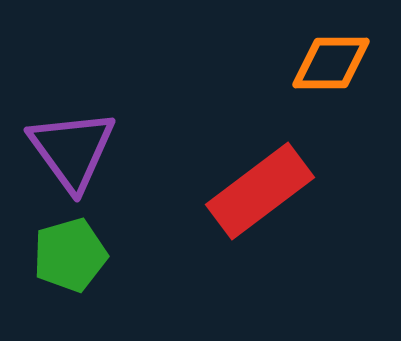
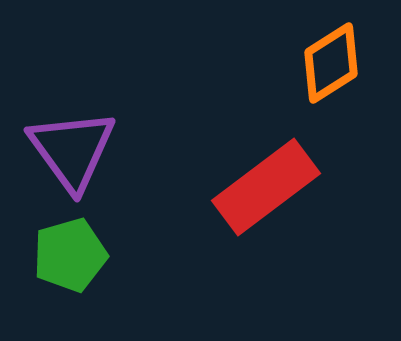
orange diamond: rotated 32 degrees counterclockwise
red rectangle: moved 6 px right, 4 px up
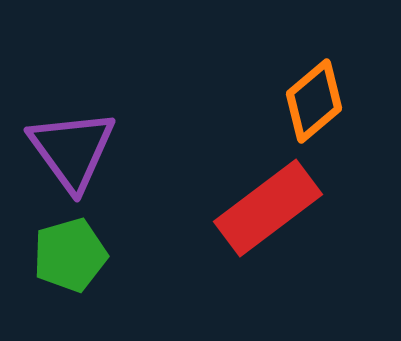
orange diamond: moved 17 px left, 38 px down; rotated 8 degrees counterclockwise
red rectangle: moved 2 px right, 21 px down
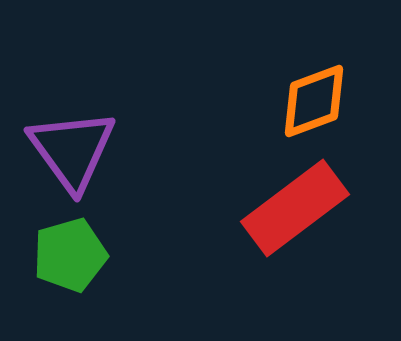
orange diamond: rotated 20 degrees clockwise
red rectangle: moved 27 px right
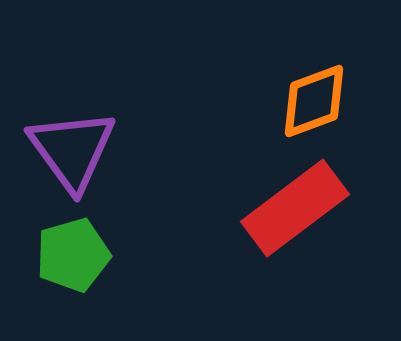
green pentagon: moved 3 px right
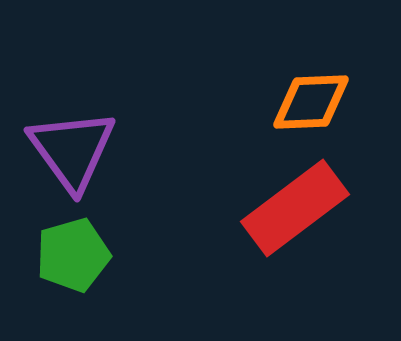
orange diamond: moved 3 px left, 1 px down; rotated 18 degrees clockwise
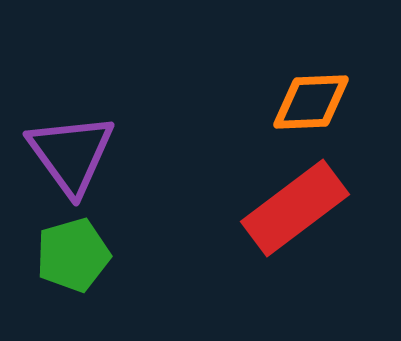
purple triangle: moved 1 px left, 4 px down
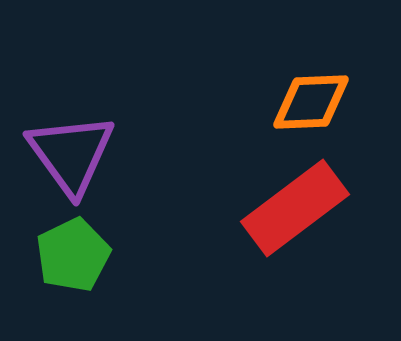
green pentagon: rotated 10 degrees counterclockwise
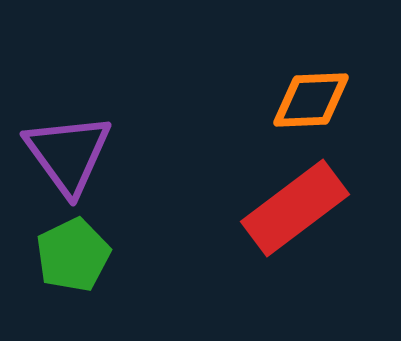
orange diamond: moved 2 px up
purple triangle: moved 3 px left
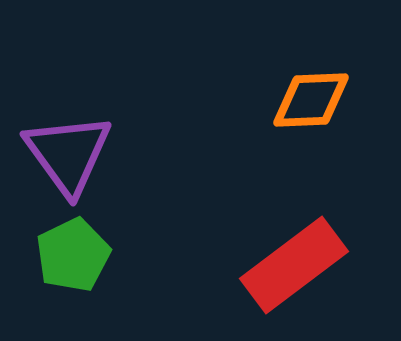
red rectangle: moved 1 px left, 57 px down
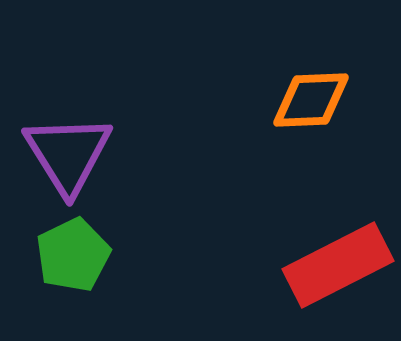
purple triangle: rotated 4 degrees clockwise
red rectangle: moved 44 px right; rotated 10 degrees clockwise
